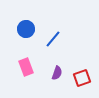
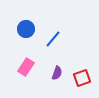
pink rectangle: rotated 54 degrees clockwise
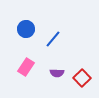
purple semicircle: rotated 72 degrees clockwise
red square: rotated 24 degrees counterclockwise
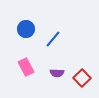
pink rectangle: rotated 60 degrees counterclockwise
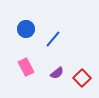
purple semicircle: rotated 40 degrees counterclockwise
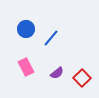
blue line: moved 2 px left, 1 px up
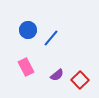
blue circle: moved 2 px right, 1 px down
purple semicircle: moved 2 px down
red square: moved 2 px left, 2 px down
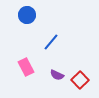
blue circle: moved 1 px left, 15 px up
blue line: moved 4 px down
purple semicircle: rotated 64 degrees clockwise
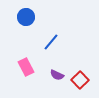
blue circle: moved 1 px left, 2 px down
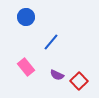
pink rectangle: rotated 12 degrees counterclockwise
red square: moved 1 px left, 1 px down
